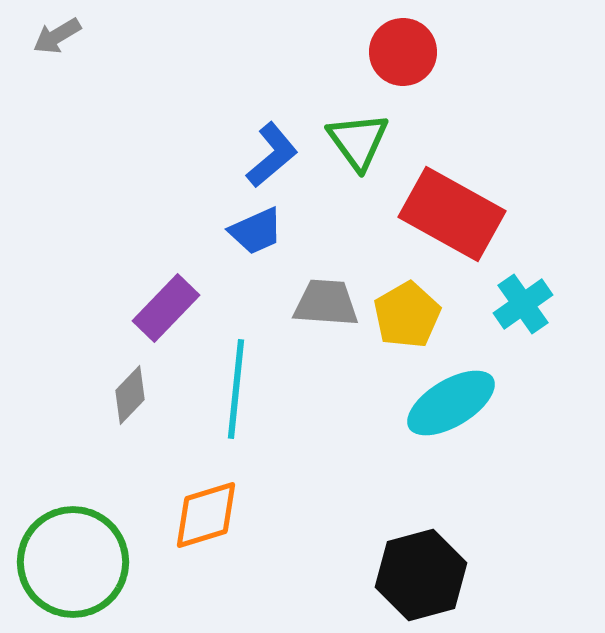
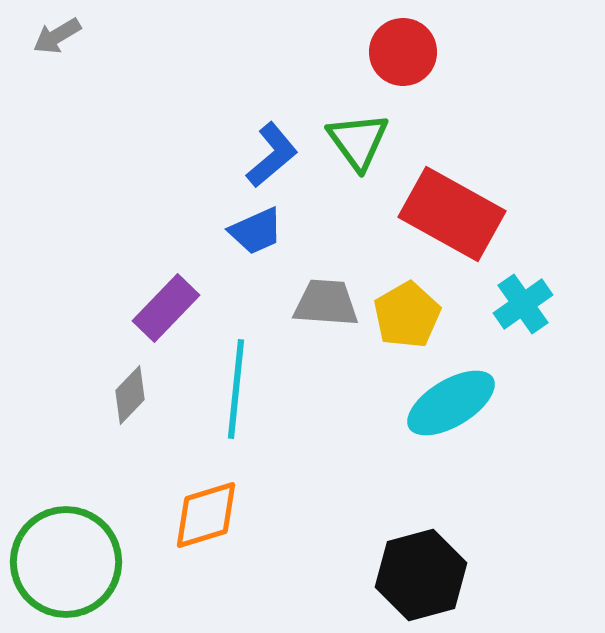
green circle: moved 7 px left
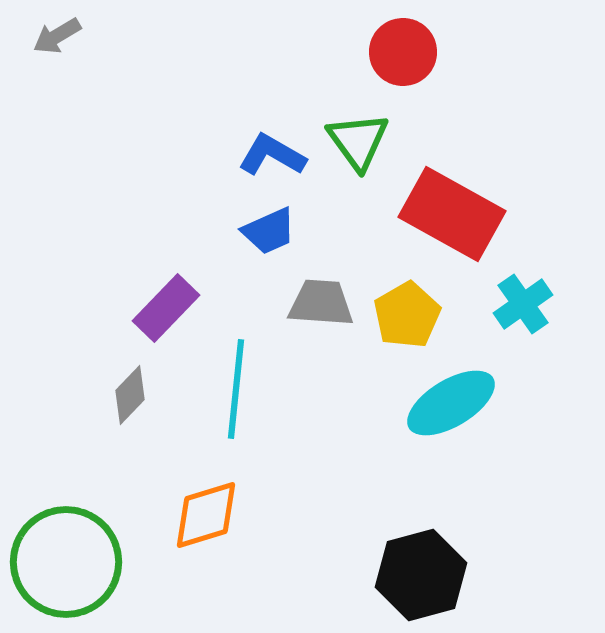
blue L-shape: rotated 110 degrees counterclockwise
blue trapezoid: moved 13 px right
gray trapezoid: moved 5 px left
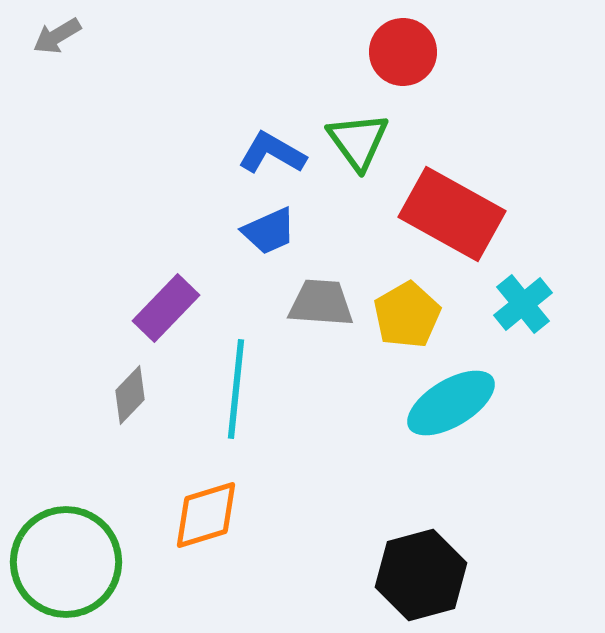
blue L-shape: moved 2 px up
cyan cross: rotated 4 degrees counterclockwise
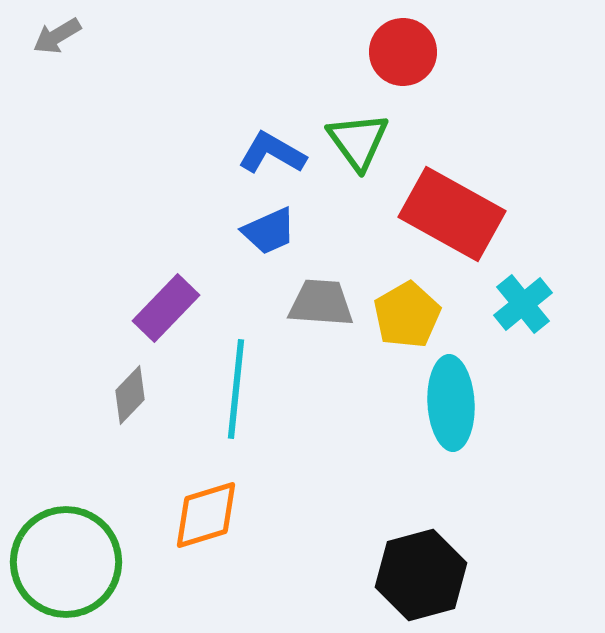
cyan ellipse: rotated 62 degrees counterclockwise
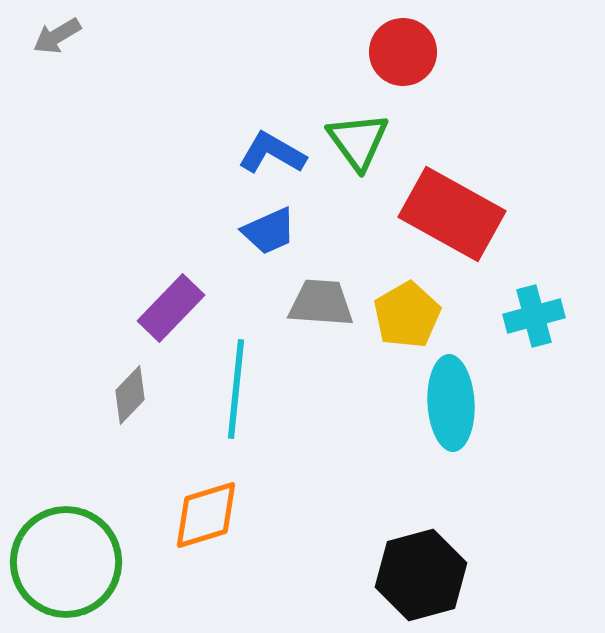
cyan cross: moved 11 px right, 12 px down; rotated 24 degrees clockwise
purple rectangle: moved 5 px right
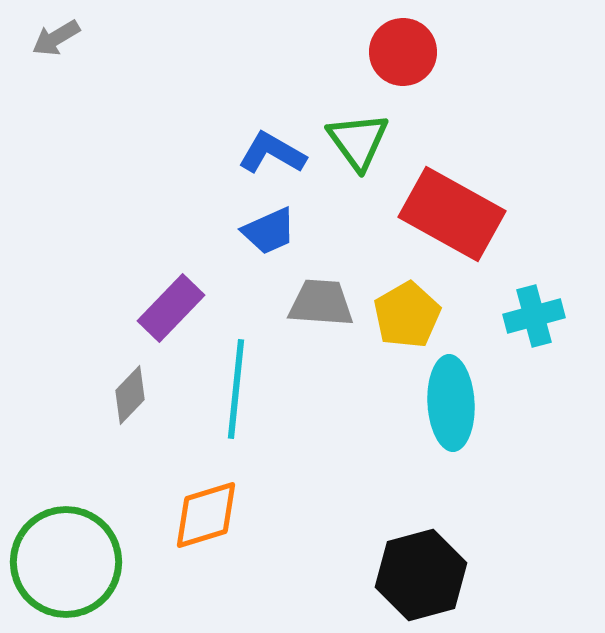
gray arrow: moved 1 px left, 2 px down
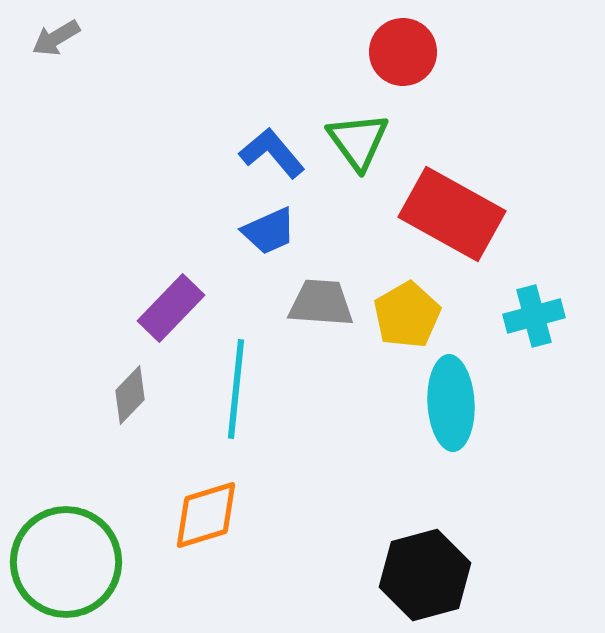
blue L-shape: rotated 20 degrees clockwise
black hexagon: moved 4 px right
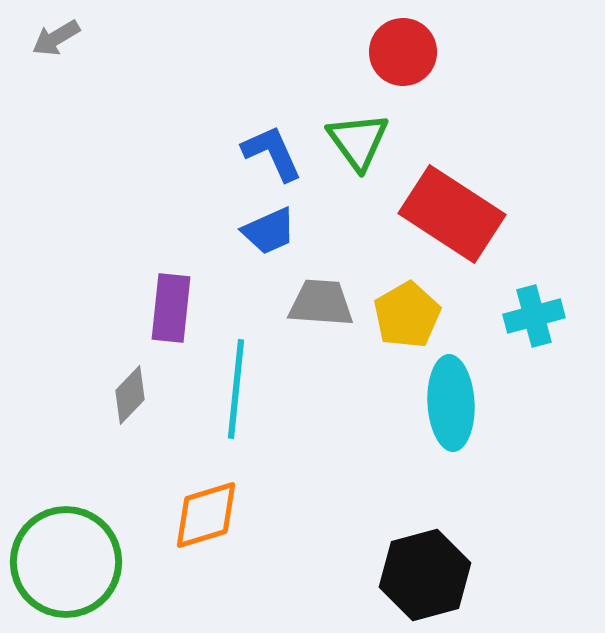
blue L-shape: rotated 16 degrees clockwise
red rectangle: rotated 4 degrees clockwise
purple rectangle: rotated 38 degrees counterclockwise
